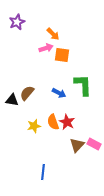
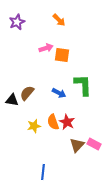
orange arrow: moved 6 px right, 14 px up
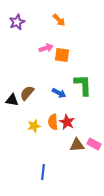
orange semicircle: rotated 14 degrees clockwise
brown triangle: rotated 42 degrees clockwise
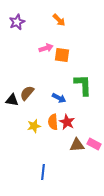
blue arrow: moved 5 px down
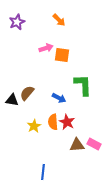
yellow star: rotated 16 degrees counterclockwise
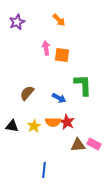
pink arrow: rotated 80 degrees counterclockwise
black triangle: moved 26 px down
orange semicircle: rotated 84 degrees counterclockwise
brown triangle: moved 1 px right
blue line: moved 1 px right, 2 px up
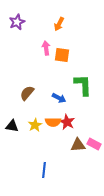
orange arrow: moved 4 px down; rotated 72 degrees clockwise
yellow star: moved 1 px right, 1 px up
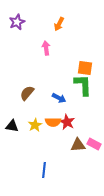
orange square: moved 23 px right, 13 px down
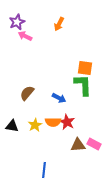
pink arrow: moved 21 px left, 12 px up; rotated 56 degrees counterclockwise
